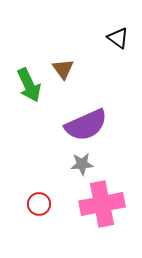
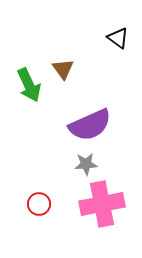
purple semicircle: moved 4 px right
gray star: moved 4 px right
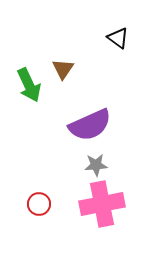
brown triangle: rotated 10 degrees clockwise
gray star: moved 10 px right, 1 px down
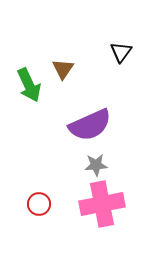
black triangle: moved 3 px right, 14 px down; rotated 30 degrees clockwise
